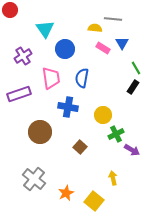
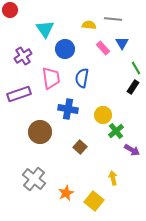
yellow semicircle: moved 6 px left, 3 px up
pink rectangle: rotated 16 degrees clockwise
blue cross: moved 2 px down
green cross: moved 3 px up; rotated 14 degrees counterclockwise
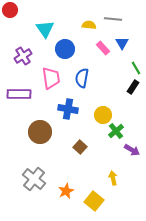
purple rectangle: rotated 20 degrees clockwise
orange star: moved 2 px up
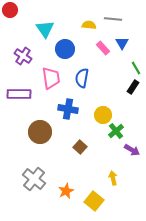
purple cross: rotated 24 degrees counterclockwise
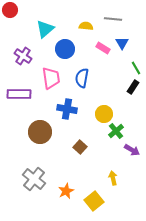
yellow semicircle: moved 3 px left, 1 px down
cyan triangle: rotated 24 degrees clockwise
pink rectangle: rotated 16 degrees counterclockwise
blue cross: moved 1 px left
yellow circle: moved 1 px right, 1 px up
yellow square: rotated 12 degrees clockwise
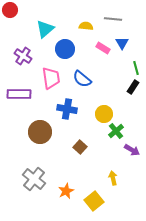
green line: rotated 16 degrees clockwise
blue semicircle: moved 1 px down; rotated 60 degrees counterclockwise
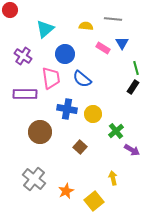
blue circle: moved 5 px down
purple rectangle: moved 6 px right
yellow circle: moved 11 px left
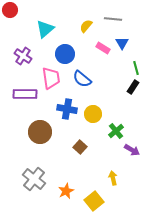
yellow semicircle: rotated 56 degrees counterclockwise
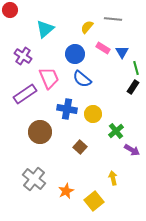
yellow semicircle: moved 1 px right, 1 px down
blue triangle: moved 9 px down
blue circle: moved 10 px right
pink trapezoid: moved 2 px left; rotated 15 degrees counterclockwise
purple rectangle: rotated 35 degrees counterclockwise
